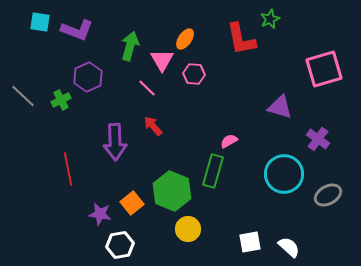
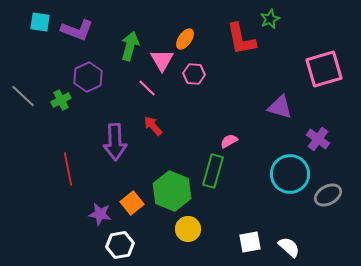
cyan circle: moved 6 px right
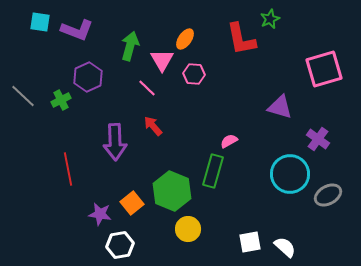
white semicircle: moved 4 px left
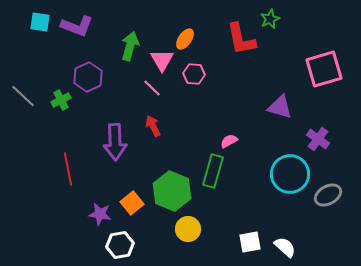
purple L-shape: moved 4 px up
pink line: moved 5 px right
red arrow: rotated 15 degrees clockwise
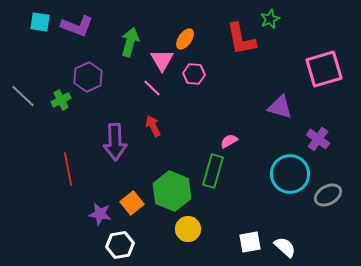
green arrow: moved 4 px up
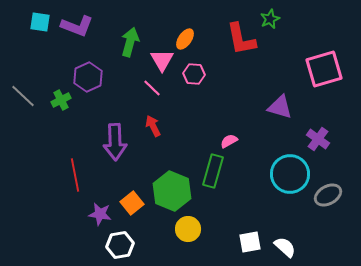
red line: moved 7 px right, 6 px down
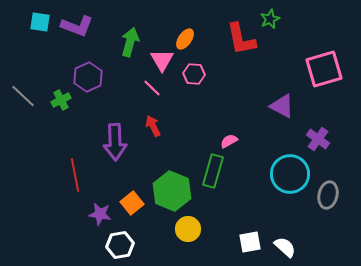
purple triangle: moved 2 px right, 1 px up; rotated 12 degrees clockwise
gray ellipse: rotated 48 degrees counterclockwise
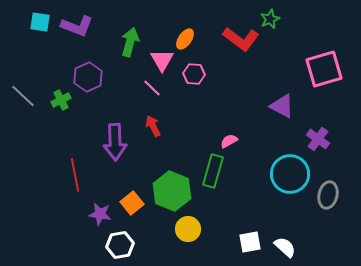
red L-shape: rotated 42 degrees counterclockwise
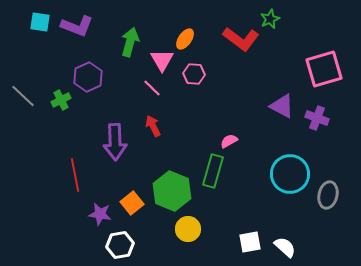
purple cross: moved 1 px left, 21 px up; rotated 15 degrees counterclockwise
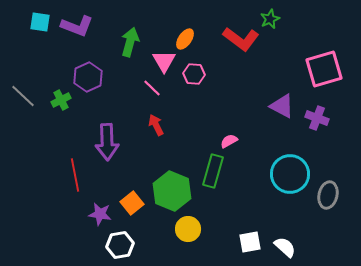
pink triangle: moved 2 px right, 1 px down
red arrow: moved 3 px right, 1 px up
purple arrow: moved 8 px left
